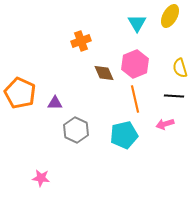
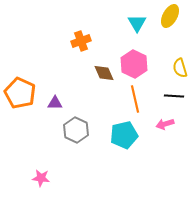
pink hexagon: moved 1 px left; rotated 12 degrees counterclockwise
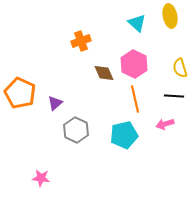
yellow ellipse: rotated 40 degrees counterclockwise
cyan triangle: rotated 18 degrees counterclockwise
purple triangle: rotated 42 degrees counterclockwise
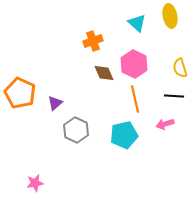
orange cross: moved 12 px right
pink star: moved 6 px left, 5 px down; rotated 18 degrees counterclockwise
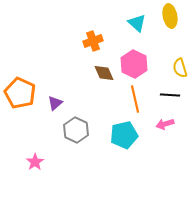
black line: moved 4 px left, 1 px up
pink star: moved 21 px up; rotated 24 degrees counterclockwise
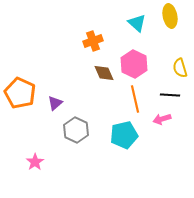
pink arrow: moved 3 px left, 5 px up
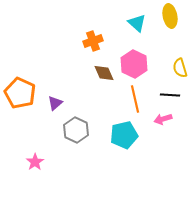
pink arrow: moved 1 px right
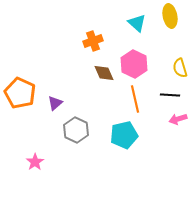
pink arrow: moved 15 px right
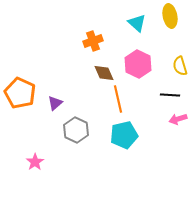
pink hexagon: moved 4 px right
yellow semicircle: moved 2 px up
orange line: moved 17 px left
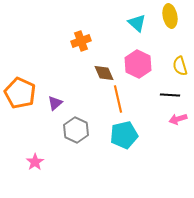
orange cross: moved 12 px left
